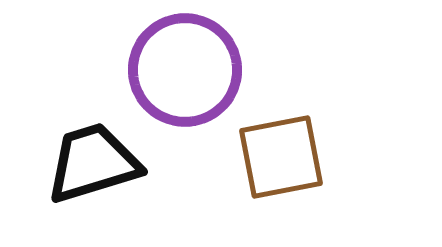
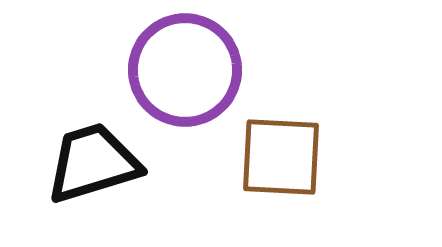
brown square: rotated 14 degrees clockwise
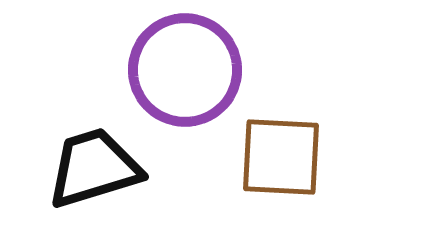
black trapezoid: moved 1 px right, 5 px down
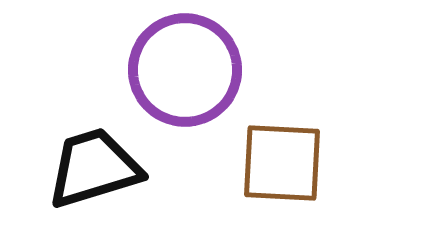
brown square: moved 1 px right, 6 px down
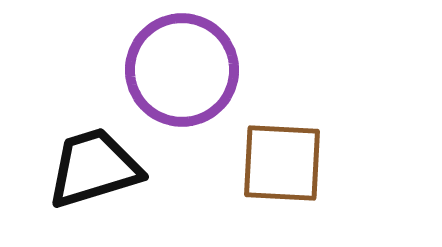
purple circle: moved 3 px left
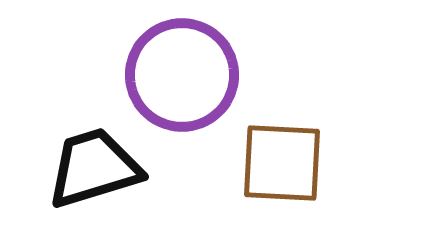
purple circle: moved 5 px down
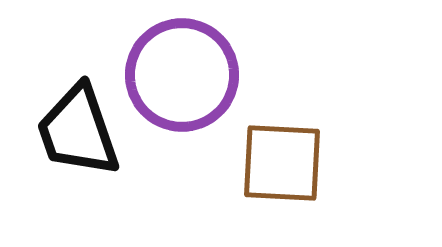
black trapezoid: moved 16 px left, 37 px up; rotated 92 degrees counterclockwise
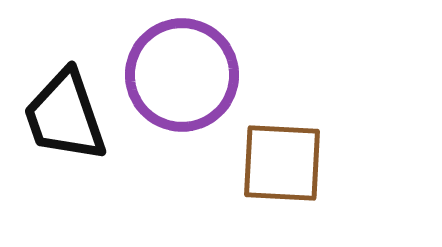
black trapezoid: moved 13 px left, 15 px up
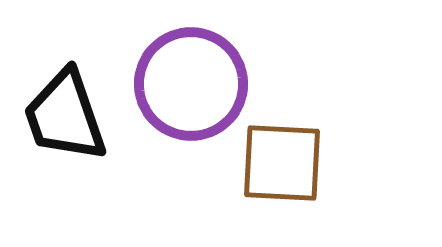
purple circle: moved 9 px right, 9 px down
